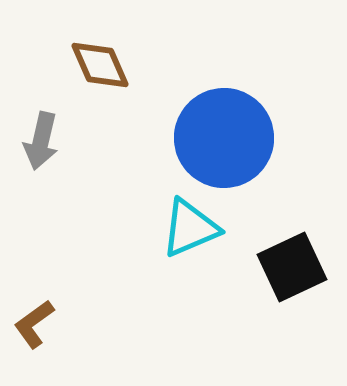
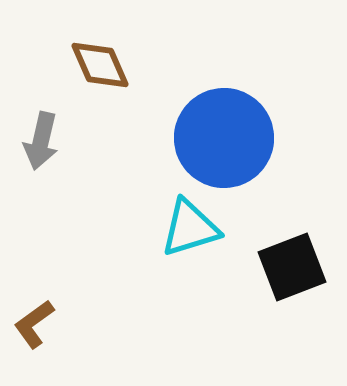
cyan triangle: rotated 6 degrees clockwise
black square: rotated 4 degrees clockwise
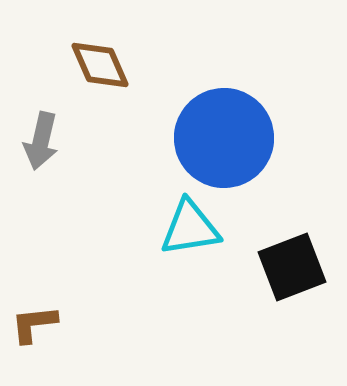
cyan triangle: rotated 8 degrees clockwise
brown L-shape: rotated 30 degrees clockwise
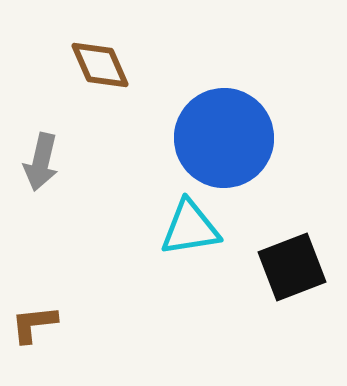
gray arrow: moved 21 px down
